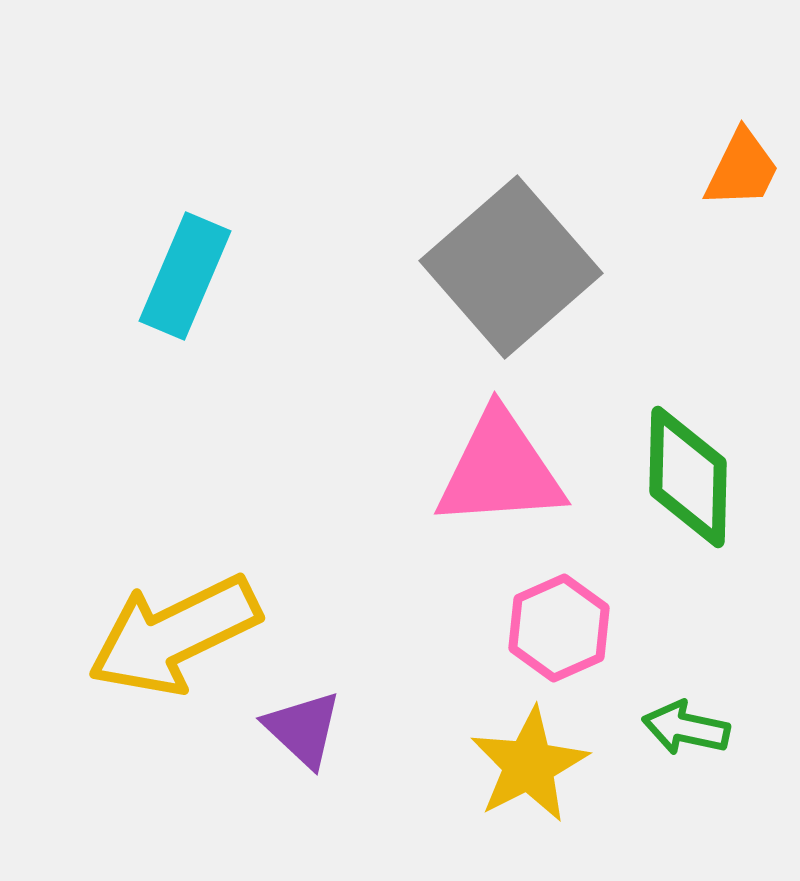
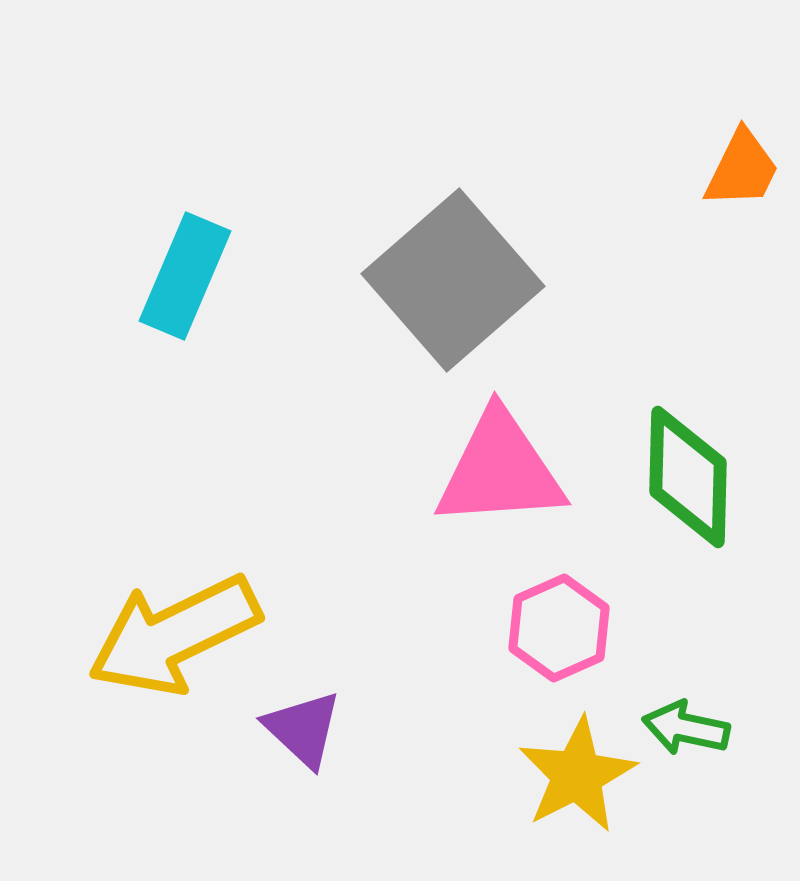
gray square: moved 58 px left, 13 px down
yellow star: moved 48 px right, 10 px down
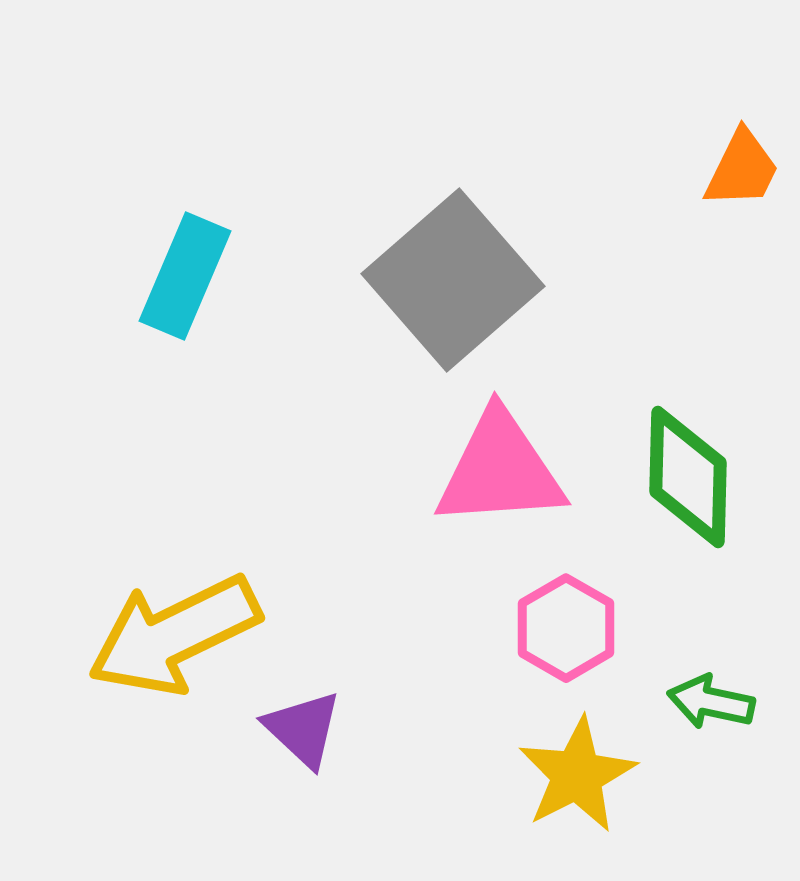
pink hexagon: moved 7 px right; rotated 6 degrees counterclockwise
green arrow: moved 25 px right, 26 px up
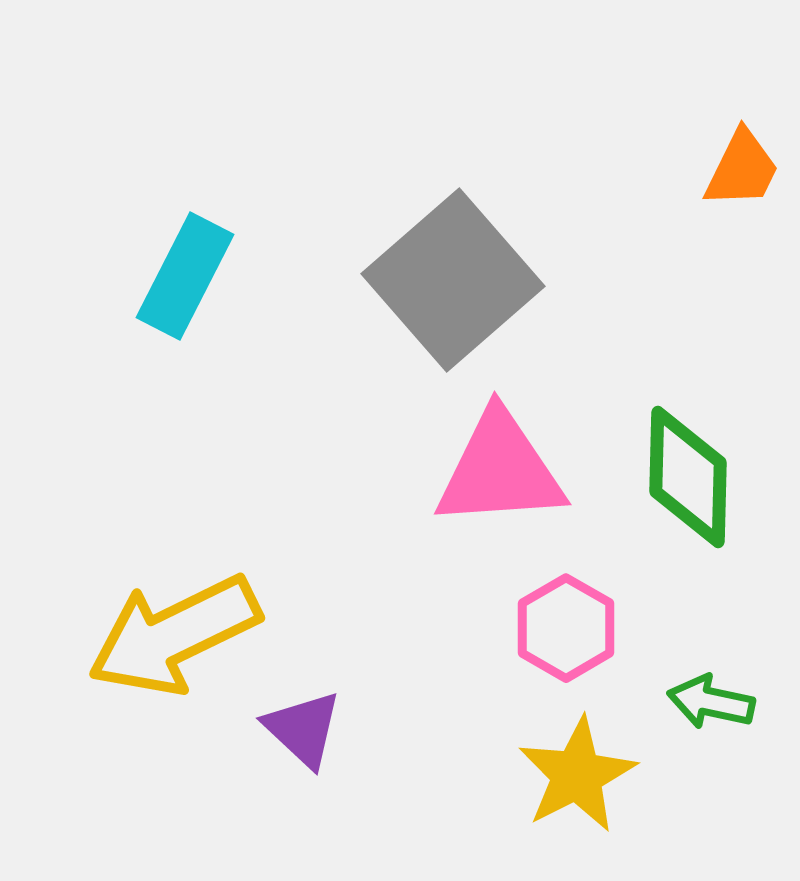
cyan rectangle: rotated 4 degrees clockwise
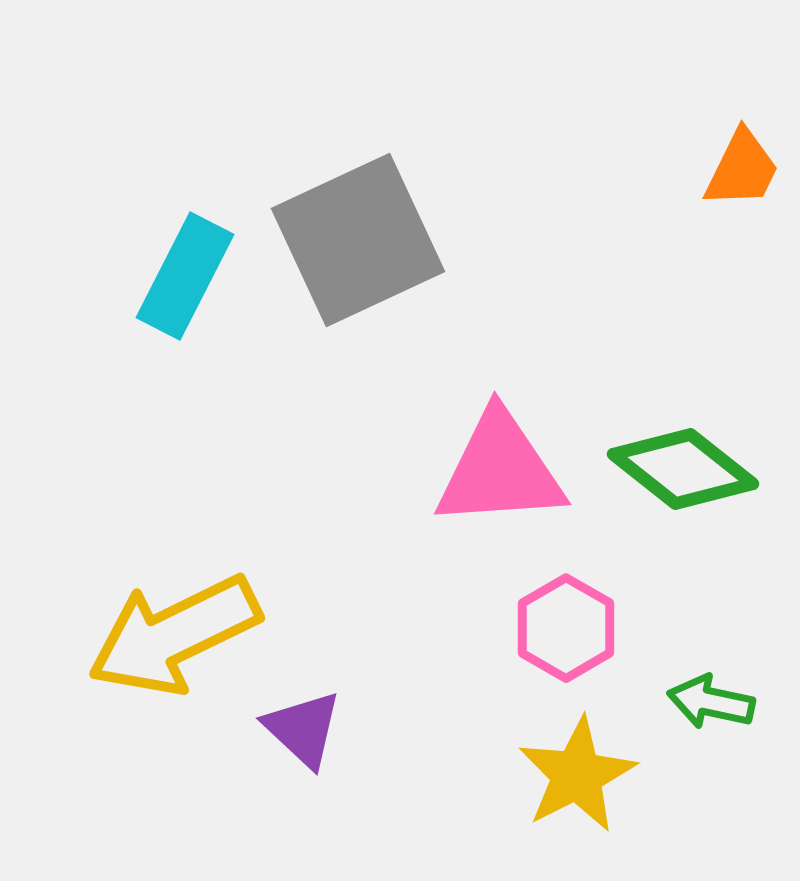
gray square: moved 95 px left, 40 px up; rotated 16 degrees clockwise
green diamond: moved 5 px left, 8 px up; rotated 53 degrees counterclockwise
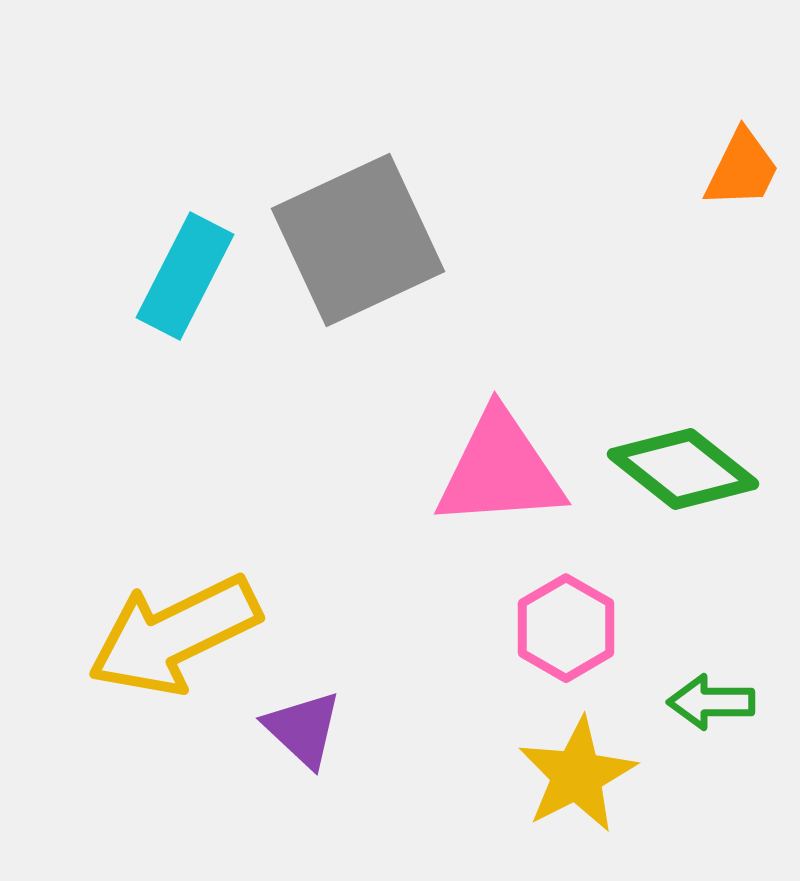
green arrow: rotated 12 degrees counterclockwise
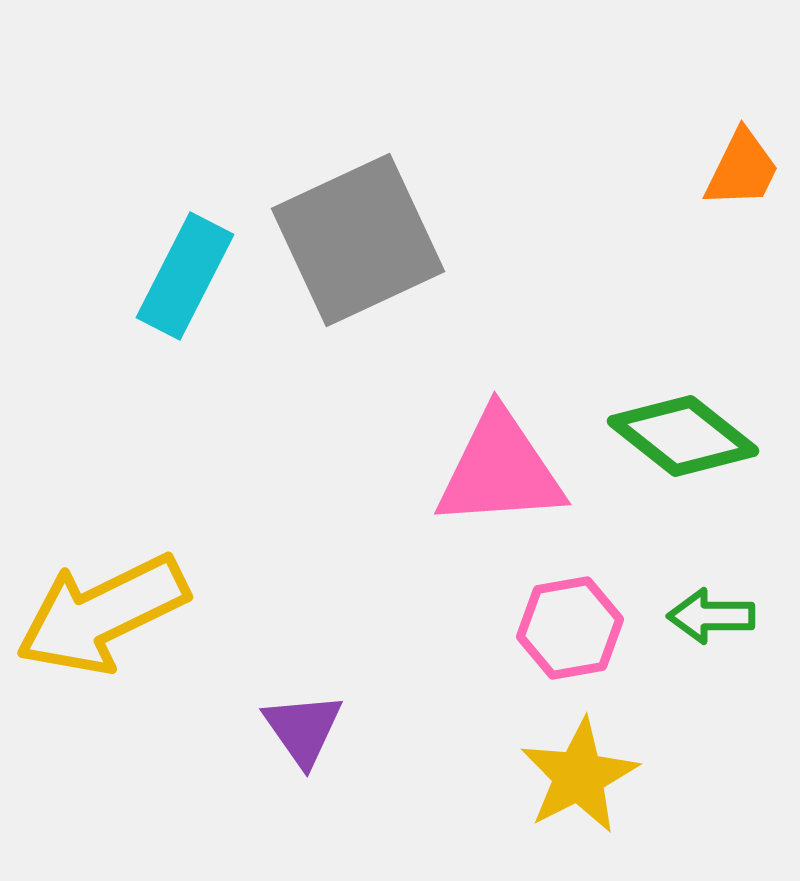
green diamond: moved 33 px up
pink hexagon: moved 4 px right; rotated 20 degrees clockwise
yellow arrow: moved 72 px left, 21 px up
green arrow: moved 86 px up
purple triangle: rotated 12 degrees clockwise
yellow star: moved 2 px right, 1 px down
